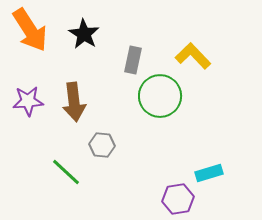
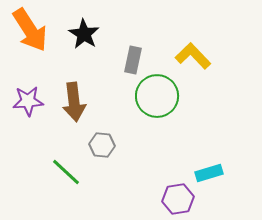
green circle: moved 3 px left
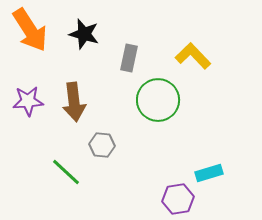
black star: rotated 16 degrees counterclockwise
gray rectangle: moved 4 px left, 2 px up
green circle: moved 1 px right, 4 px down
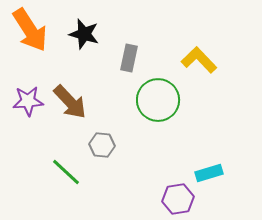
yellow L-shape: moved 6 px right, 4 px down
brown arrow: moved 4 px left; rotated 36 degrees counterclockwise
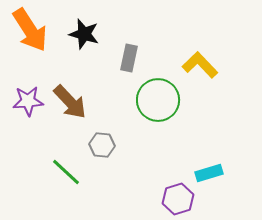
yellow L-shape: moved 1 px right, 5 px down
purple hexagon: rotated 8 degrees counterclockwise
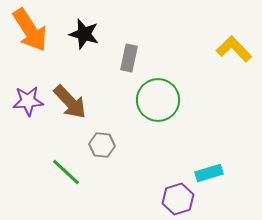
yellow L-shape: moved 34 px right, 16 px up
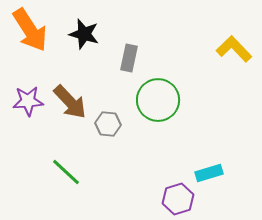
gray hexagon: moved 6 px right, 21 px up
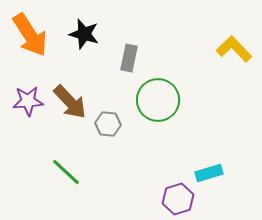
orange arrow: moved 5 px down
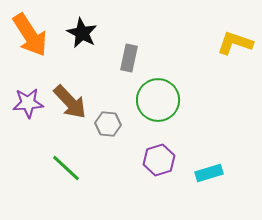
black star: moved 2 px left, 1 px up; rotated 12 degrees clockwise
yellow L-shape: moved 1 px right, 6 px up; rotated 27 degrees counterclockwise
purple star: moved 2 px down
green line: moved 4 px up
purple hexagon: moved 19 px left, 39 px up
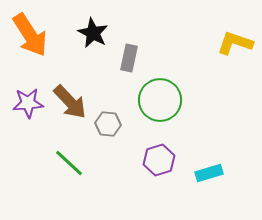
black star: moved 11 px right
green circle: moved 2 px right
green line: moved 3 px right, 5 px up
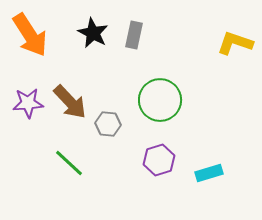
gray rectangle: moved 5 px right, 23 px up
